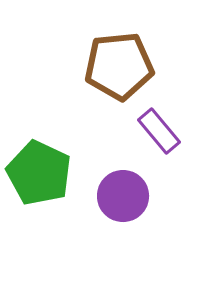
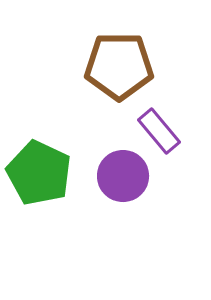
brown pentagon: rotated 6 degrees clockwise
purple circle: moved 20 px up
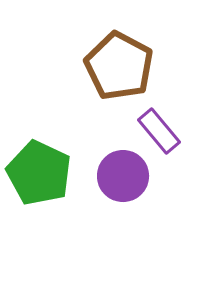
brown pentagon: rotated 28 degrees clockwise
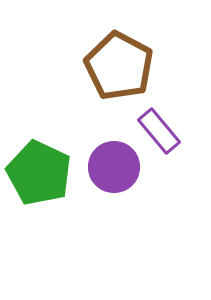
purple circle: moved 9 px left, 9 px up
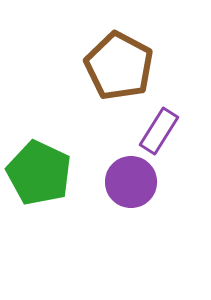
purple rectangle: rotated 72 degrees clockwise
purple circle: moved 17 px right, 15 px down
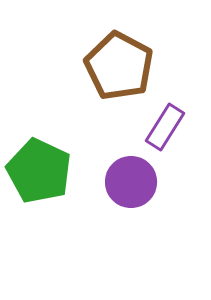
purple rectangle: moved 6 px right, 4 px up
green pentagon: moved 2 px up
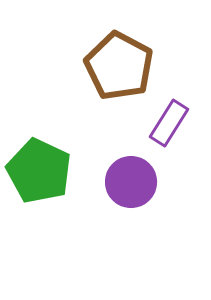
purple rectangle: moved 4 px right, 4 px up
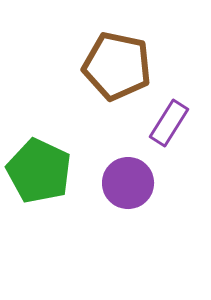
brown pentagon: moved 2 px left; rotated 16 degrees counterclockwise
purple circle: moved 3 px left, 1 px down
